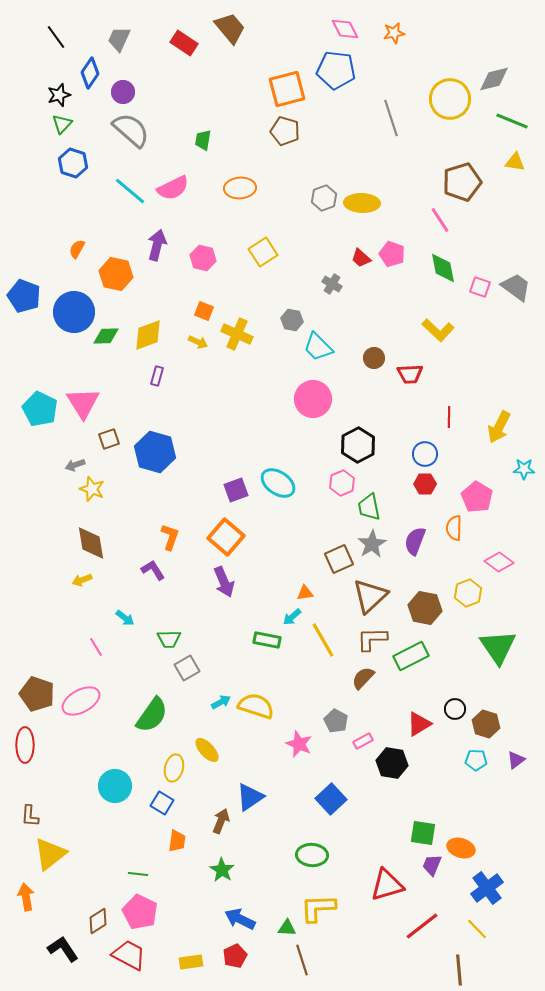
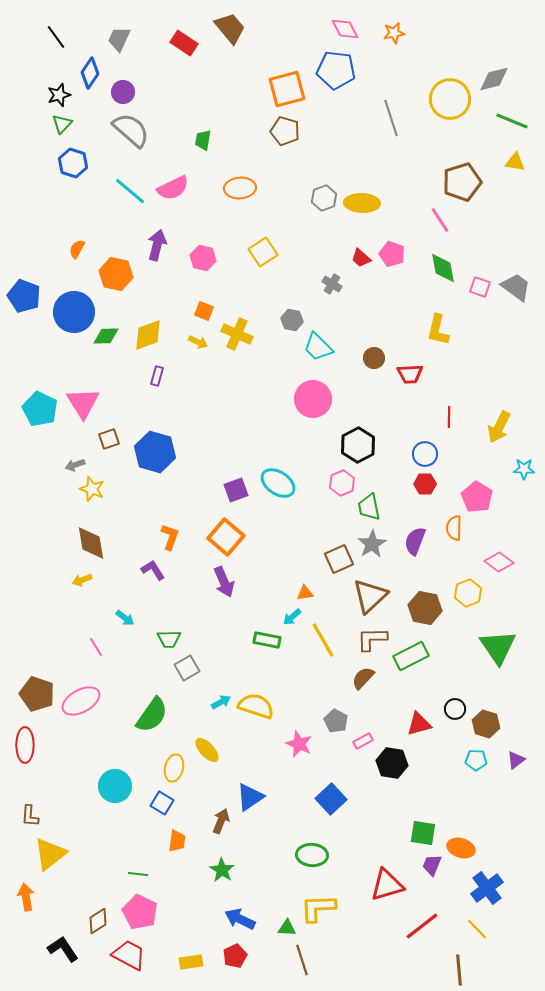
yellow L-shape at (438, 330): rotated 60 degrees clockwise
red triangle at (419, 724): rotated 16 degrees clockwise
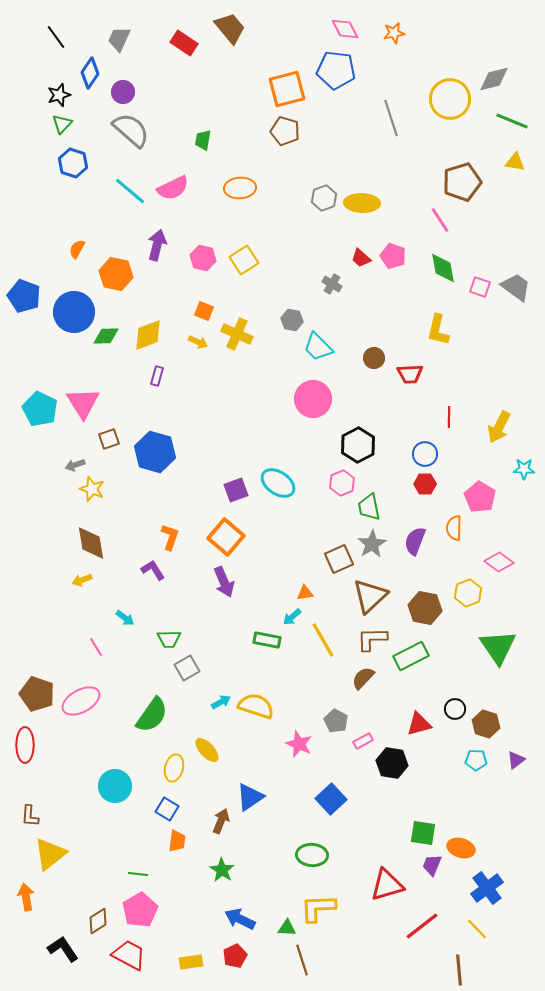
yellow square at (263, 252): moved 19 px left, 8 px down
pink pentagon at (392, 254): moved 1 px right, 2 px down
pink pentagon at (477, 497): moved 3 px right
blue square at (162, 803): moved 5 px right, 6 px down
pink pentagon at (140, 912): moved 2 px up; rotated 16 degrees clockwise
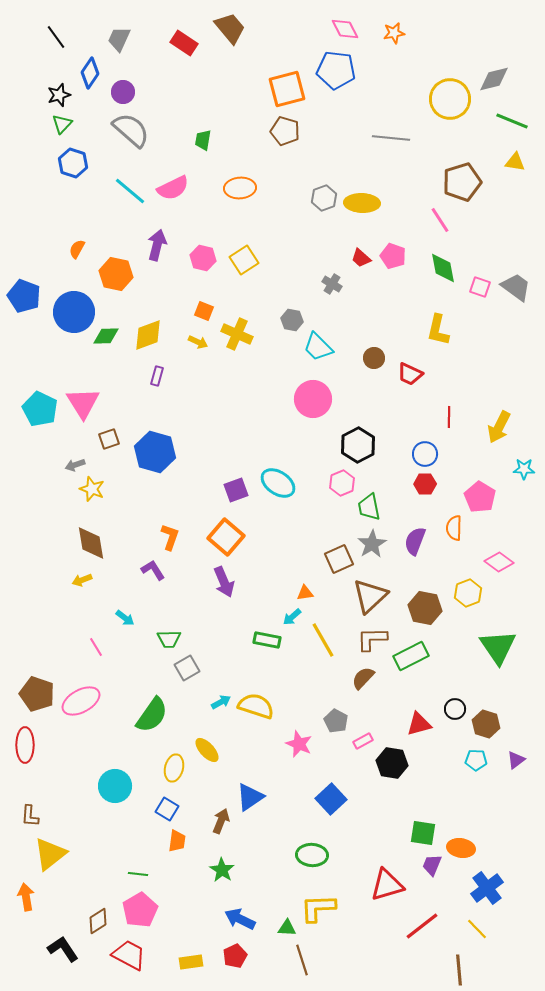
gray line at (391, 118): moved 20 px down; rotated 66 degrees counterclockwise
red trapezoid at (410, 374): rotated 28 degrees clockwise
orange ellipse at (461, 848): rotated 8 degrees counterclockwise
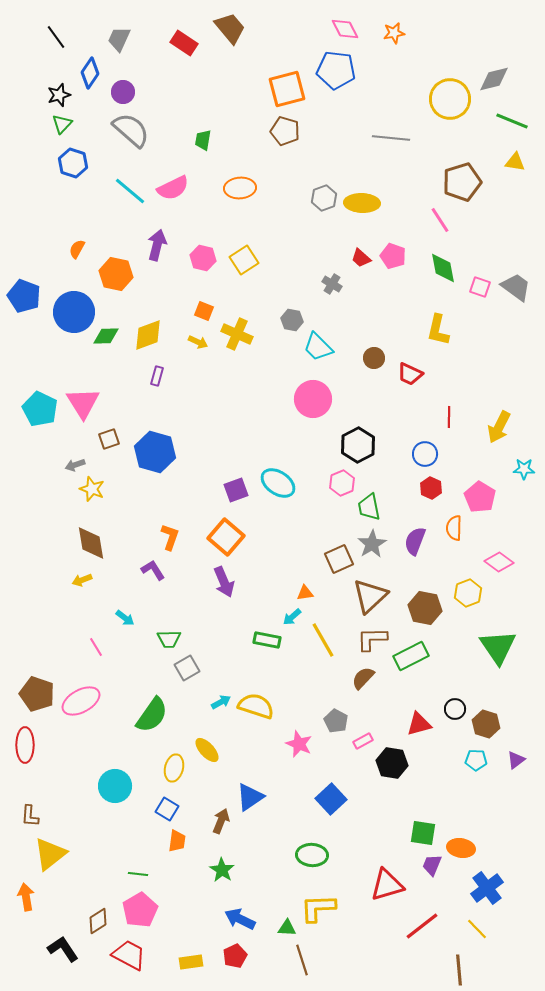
red hexagon at (425, 484): moved 6 px right, 4 px down; rotated 25 degrees clockwise
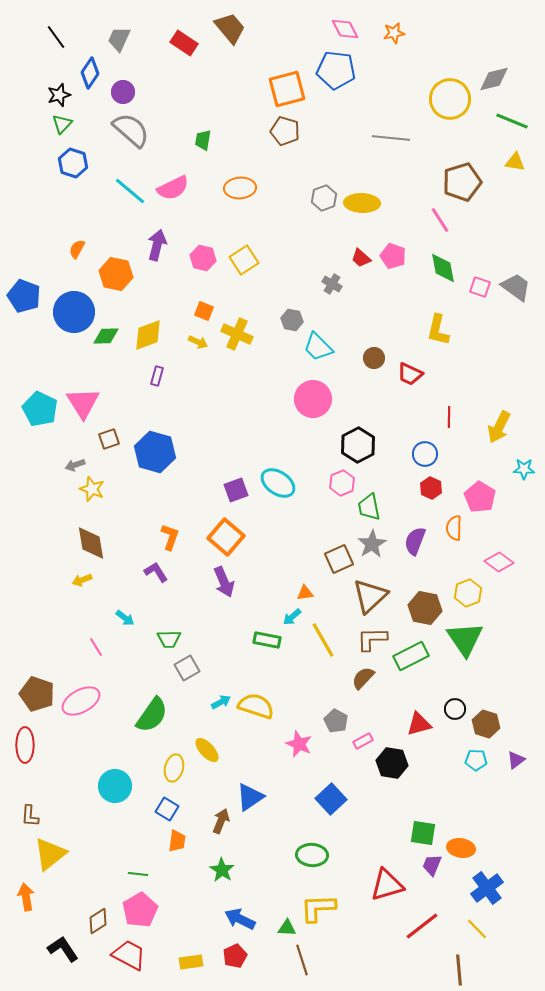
purple L-shape at (153, 570): moved 3 px right, 2 px down
green triangle at (498, 647): moved 33 px left, 8 px up
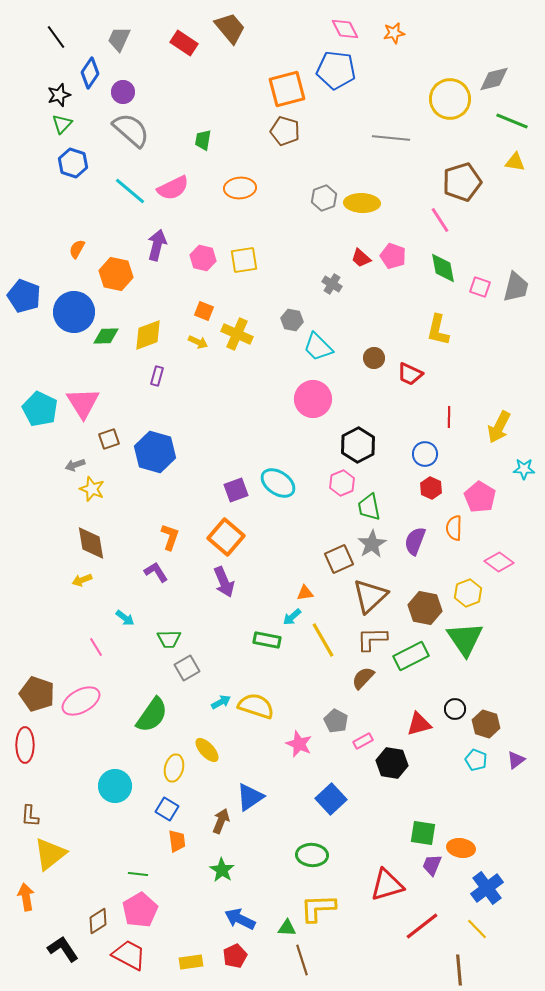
yellow square at (244, 260): rotated 24 degrees clockwise
gray trapezoid at (516, 287): rotated 68 degrees clockwise
cyan pentagon at (476, 760): rotated 20 degrees clockwise
orange trapezoid at (177, 841): rotated 15 degrees counterclockwise
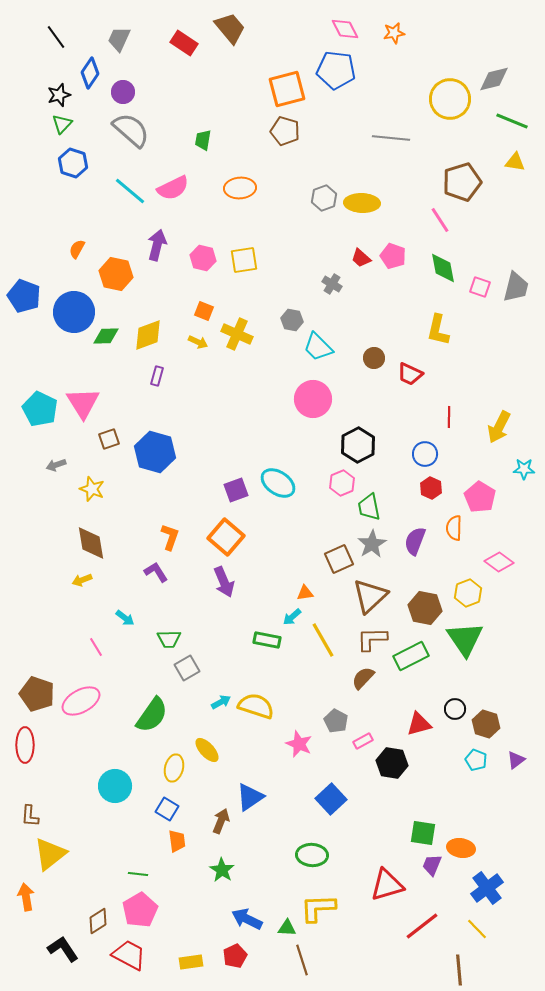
gray arrow at (75, 465): moved 19 px left
blue arrow at (240, 919): moved 7 px right
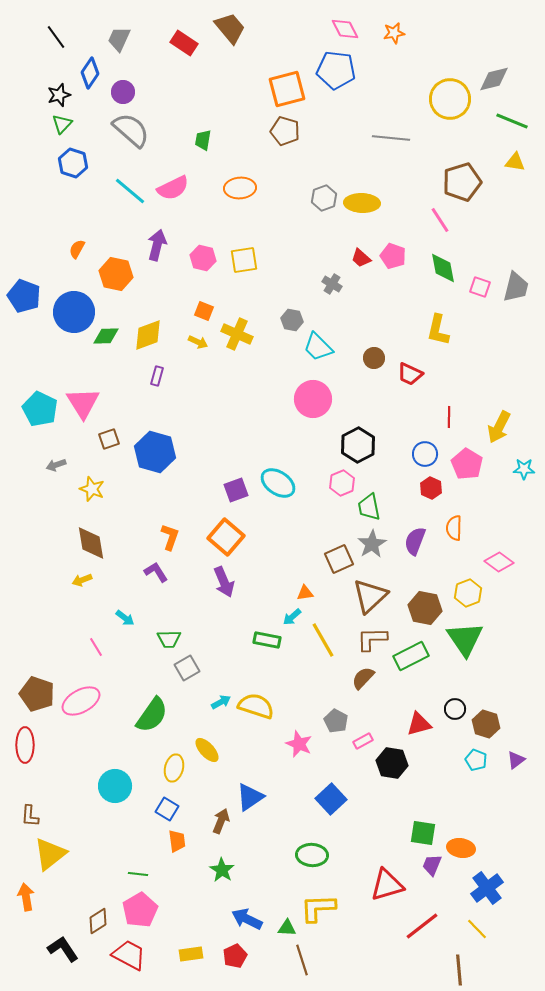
pink pentagon at (480, 497): moved 13 px left, 33 px up
yellow rectangle at (191, 962): moved 8 px up
